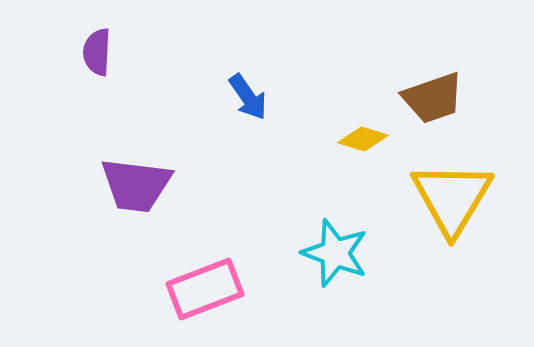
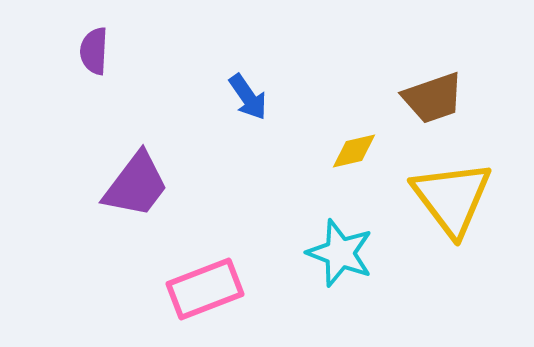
purple semicircle: moved 3 px left, 1 px up
yellow diamond: moved 9 px left, 12 px down; rotated 30 degrees counterclockwise
purple trapezoid: rotated 60 degrees counterclockwise
yellow triangle: rotated 8 degrees counterclockwise
cyan star: moved 5 px right
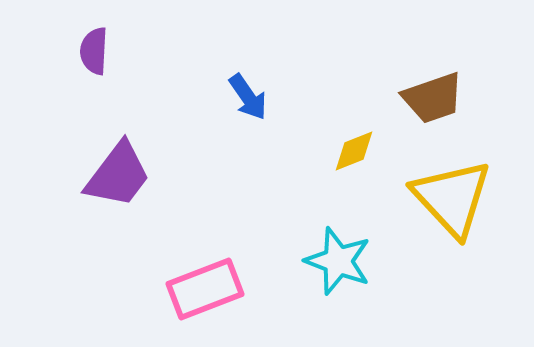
yellow diamond: rotated 9 degrees counterclockwise
purple trapezoid: moved 18 px left, 10 px up
yellow triangle: rotated 6 degrees counterclockwise
cyan star: moved 2 px left, 8 px down
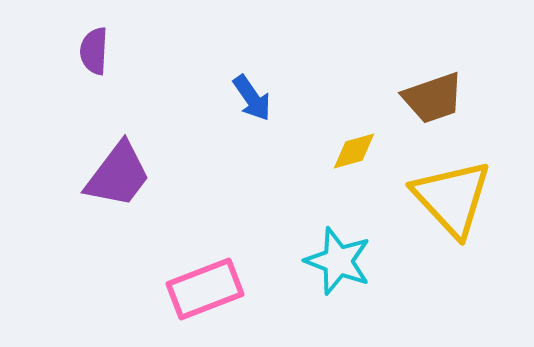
blue arrow: moved 4 px right, 1 px down
yellow diamond: rotated 6 degrees clockwise
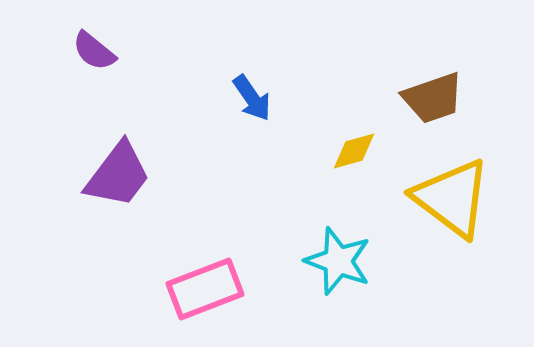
purple semicircle: rotated 54 degrees counterclockwise
yellow triangle: rotated 10 degrees counterclockwise
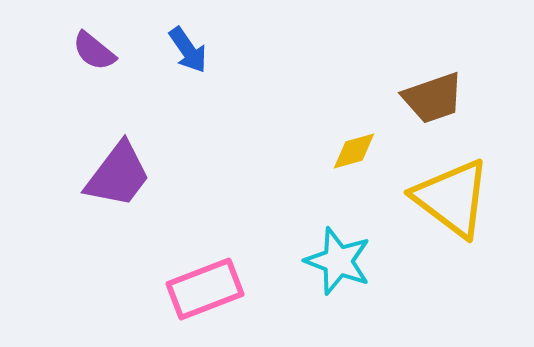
blue arrow: moved 64 px left, 48 px up
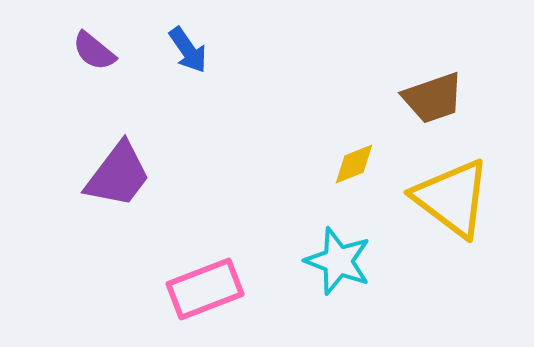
yellow diamond: moved 13 px down; rotated 6 degrees counterclockwise
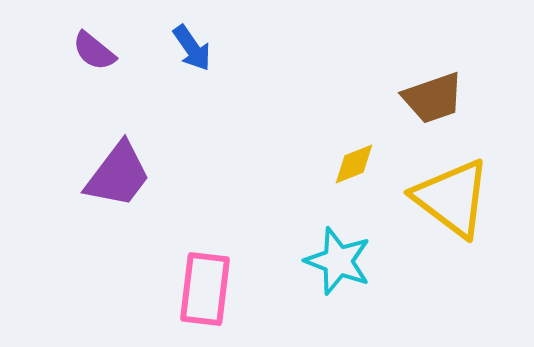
blue arrow: moved 4 px right, 2 px up
pink rectangle: rotated 62 degrees counterclockwise
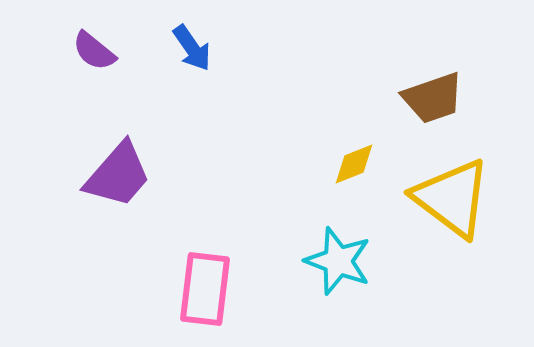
purple trapezoid: rotated 4 degrees clockwise
